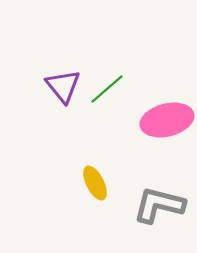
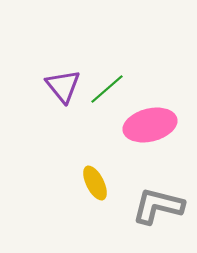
pink ellipse: moved 17 px left, 5 px down
gray L-shape: moved 1 px left, 1 px down
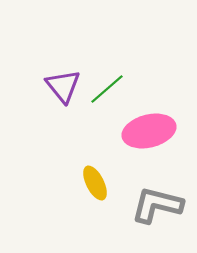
pink ellipse: moved 1 px left, 6 px down
gray L-shape: moved 1 px left, 1 px up
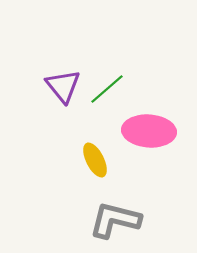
pink ellipse: rotated 18 degrees clockwise
yellow ellipse: moved 23 px up
gray L-shape: moved 42 px left, 15 px down
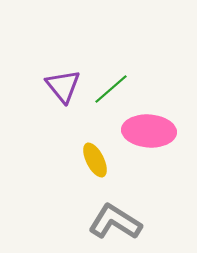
green line: moved 4 px right
gray L-shape: moved 2 px down; rotated 18 degrees clockwise
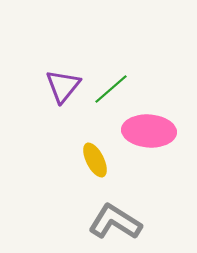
purple triangle: rotated 18 degrees clockwise
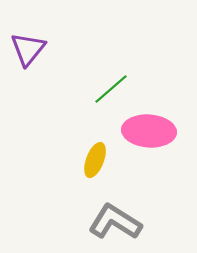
purple triangle: moved 35 px left, 37 px up
yellow ellipse: rotated 48 degrees clockwise
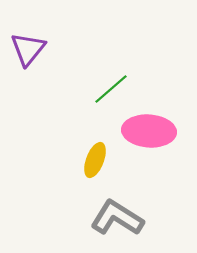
gray L-shape: moved 2 px right, 4 px up
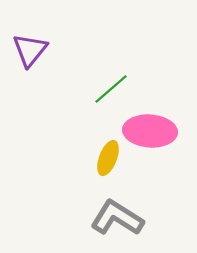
purple triangle: moved 2 px right, 1 px down
pink ellipse: moved 1 px right
yellow ellipse: moved 13 px right, 2 px up
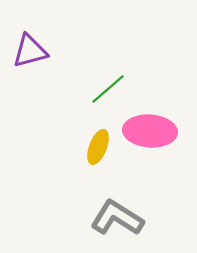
purple triangle: moved 1 px down; rotated 36 degrees clockwise
green line: moved 3 px left
yellow ellipse: moved 10 px left, 11 px up
